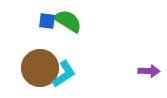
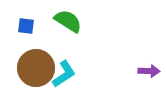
blue square: moved 21 px left, 5 px down
brown circle: moved 4 px left
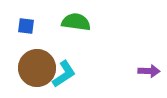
green semicircle: moved 8 px right, 1 px down; rotated 24 degrees counterclockwise
brown circle: moved 1 px right
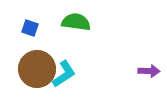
blue square: moved 4 px right, 2 px down; rotated 12 degrees clockwise
brown circle: moved 1 px down
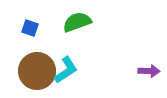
green semicircle: moved 1 px right; rotated 28 degrees counterclockwise
brown circle: moved 2 px down
cyan L-shape: moved 2 px right, 4 px up
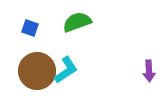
purple arrow: rotated 85 degrees clockwise
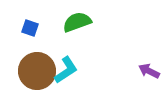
purple arrow: rotated 120 degrees clockwise
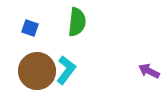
green semicircle: rotated 116 degrees clockwise
cyan L-shape: rotated 20 degrees counterclockwise
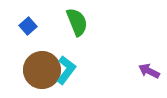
green semicircle: rotated 28 degrees counterclockwise
blue square: moved 2 px left, 2 px up; rotated 30 degrees clockwise
brown circle: moved 5 px right, 1 px up
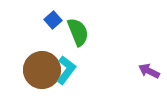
green semicircle: moved 1 px right, 10 px down
blue square: moved 25 px right, 6 px up
